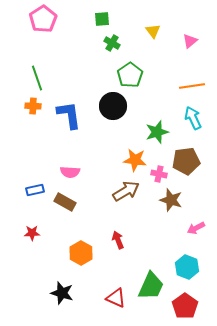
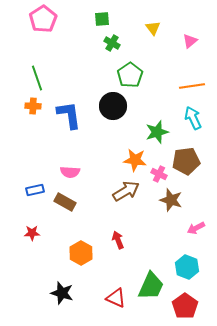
yellow triangle: moved 3 px up
pink cross: rotated 14 degrees clockwise
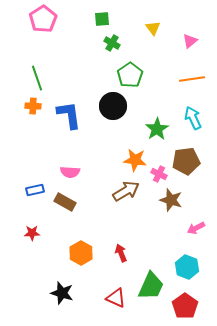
orange line: moved 7 px up
green star: moved 3 px up; rotated 15 degrees counterclockwise
red arrow: moved 3 px right, 13 px down
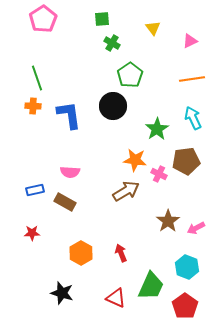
pink triangle: rotated 14 degrees clockwise
brown star: moved 3 px left, 21 px down; rotated 20 degrees clockwise
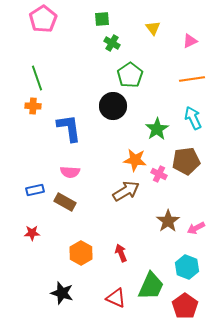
blue L-shape: moved 13 px down
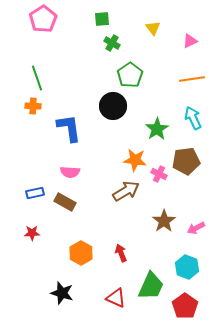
blue rectangle: moved 3 px down
brown star: moved 4 px left
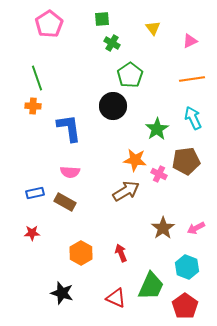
pink pentagon: moved 6 px right, 5 px down
brown star: moved 1 px left, 7 px down
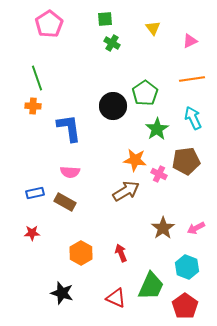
green square: moved 3 px right
green pentagon: moved 15 px right, 18 px down
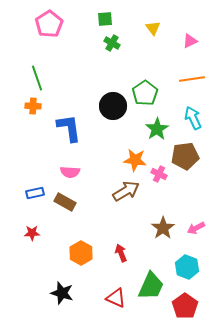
brown pentagon: moved 1 px left, 5 px up
